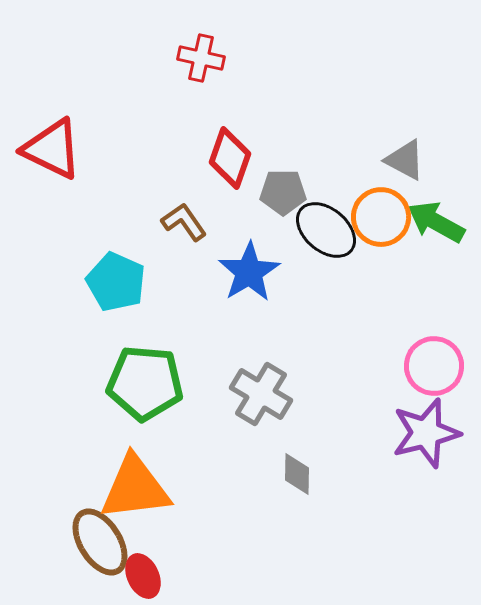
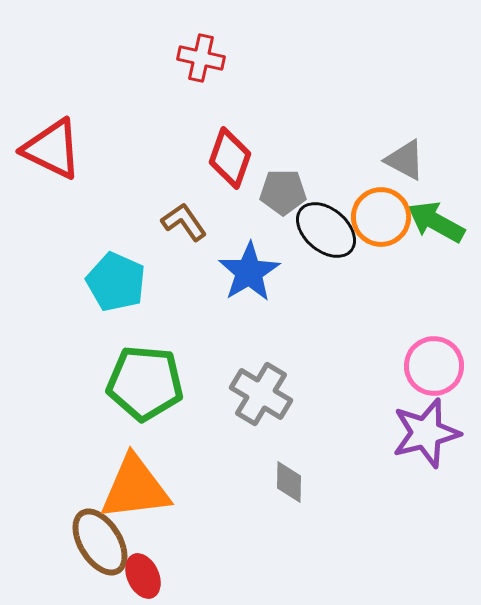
gray diamond: moved 8 px left, 8 px down
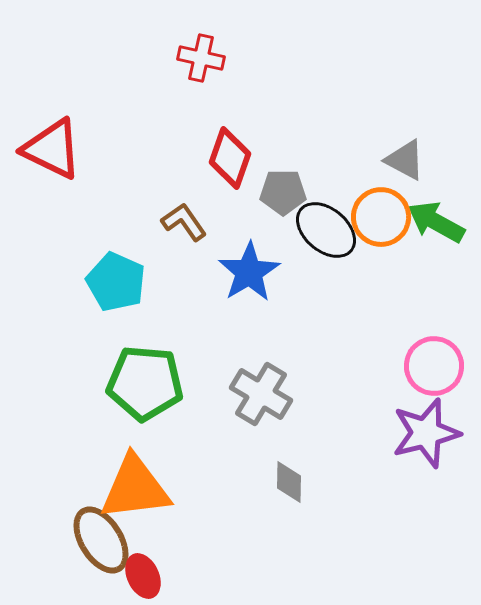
brown ellipse: moved 1 px right, 2 px up
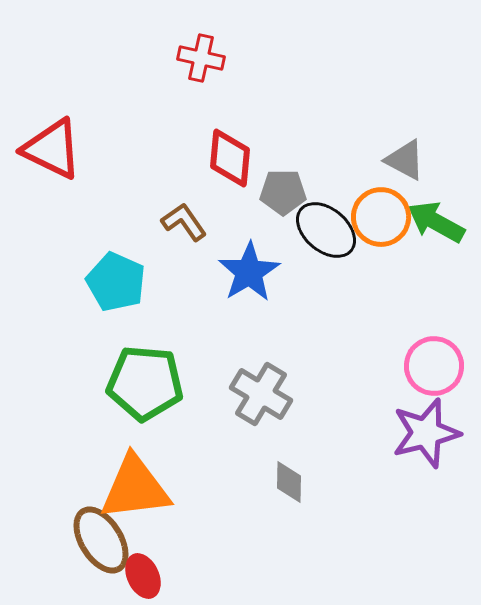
red diamond: rotated 14 degrees counterclockwise
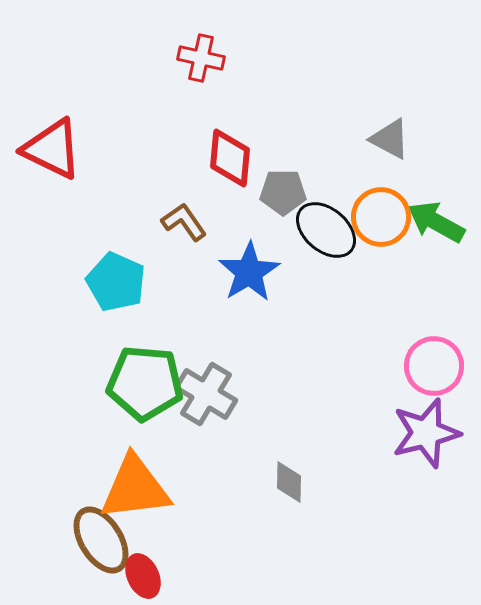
gray triangle: moved 15 px left, 21 px up
gray cross: moved 55 px left
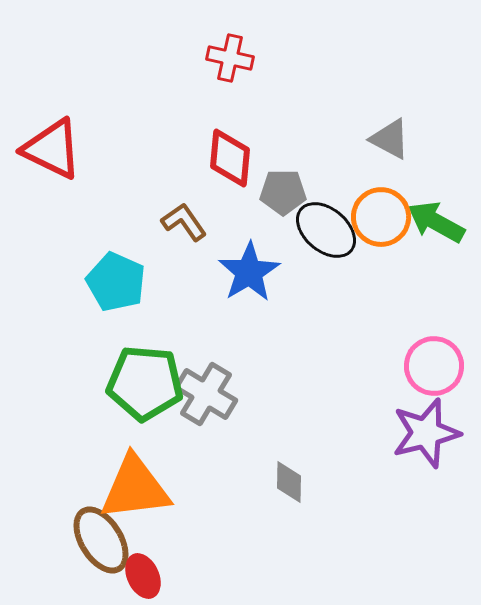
red cross: moved 29 px right
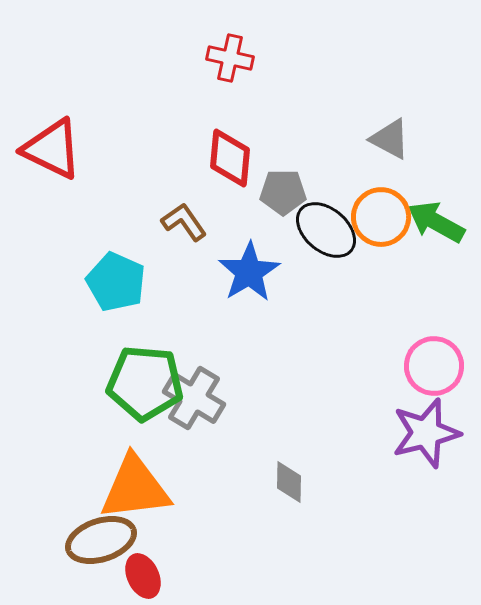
gray cross: moved 12 px left, 4 px down
brown ellipse: rotated 76 degrees counterclockwise
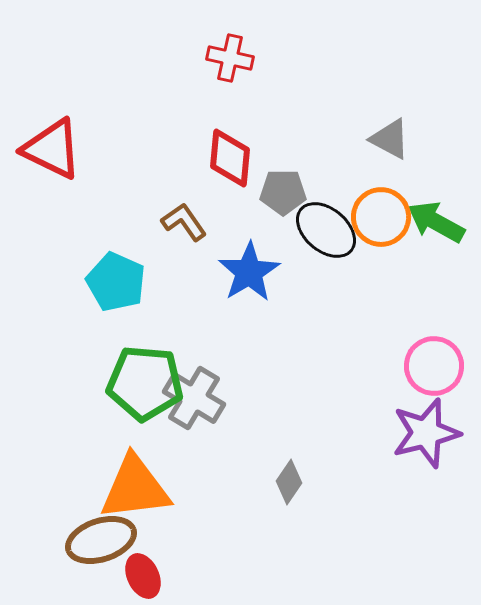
gray diamond: rotated 33 degrees clockwise
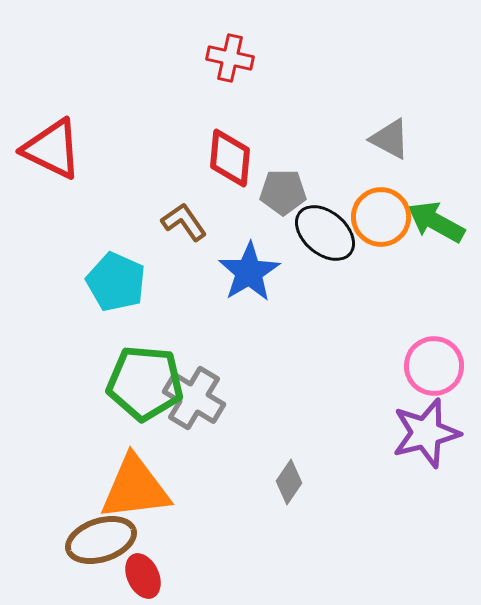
black ellipse: moved 1 px left, 3 px down
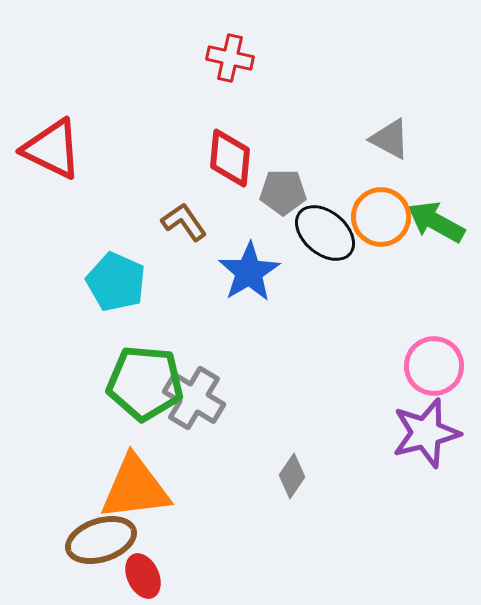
gray diamond: moved 3 px right, 6 px up
